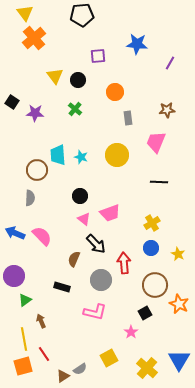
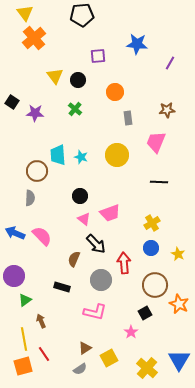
brown circle at (37, 170): moved 1 px down
brown triangle at (63, 376): moved 22 px right, 28 px up
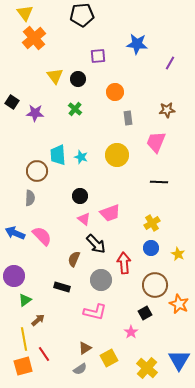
black circle at (78, 80): moved 1 px up
brown arrow at (41, 321): moved 3 px left, 1 px up; rotated 72 degrees clockwise
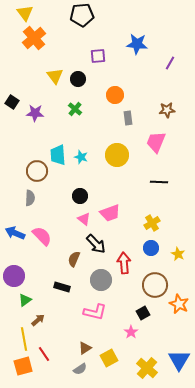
orange circle at (115, 92): moved 3 px down
black square at (145, 313): moved 2 px left
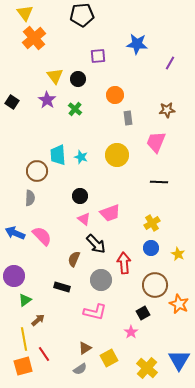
purple star at (35, 113): moved 12 px right, 13 px up; rotated 30 degrees clockwise
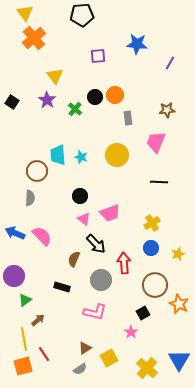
black circle at (78, 79): moved 17 px right, 18 px down
yellow star at (178, 254): rotated 24 degrees clockwise
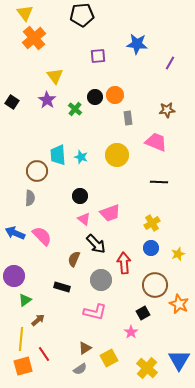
pink trapezoid at (156, 142): rotated 90 degrees clockwise
yellow line at (24, 339): moved 3 px left; rotated 15 degrees clockwise
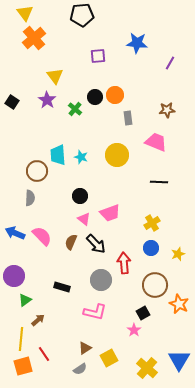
blue star at (137, 44): moved 1 px up
brown semicircle at (74, 259): moved 3 px left, 17 px up
pink star at (131, 332): moved 3 px right, 2 px up
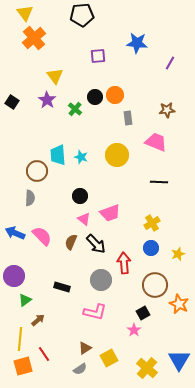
yellow line at (21, 339): moved 1 px left
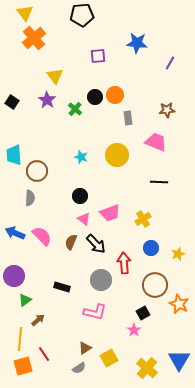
cyan trapezoid at (58, 155): moved 44 px left
yellow cross at (152, 223): moved 9 px left, 4 px up
gray semicircle at (80, 369): moved 1 px left, 1 px up
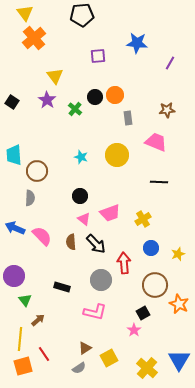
blue arrow at (15, 233): moved 5 px up
brown semicircle at (71, 242): rotated 28 degrees counterclockwise
green triangle at (25, 300): rotated 32 degrees counterclockwise
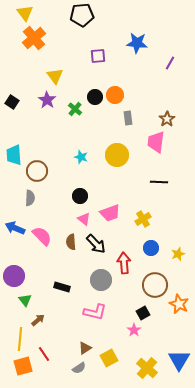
brown star at (167, 110): moved 9 px down; rotated 28 degrees counterclockwise
pink trapezoid at (156, 142): rotated 105 degrees counterclockwise
